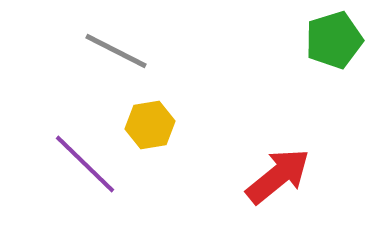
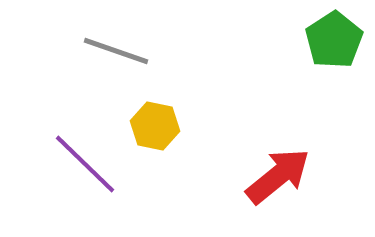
green pentagon: rotated 16 degrees counterclockwise
gray line: rotated 8 degrees counterclockwise
yellow hexagon: moved 5 px right, 1 px down; rotated 21 degrees clockwise
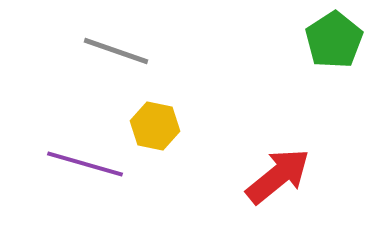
purple line: rotated 28 degrees counterclockwise
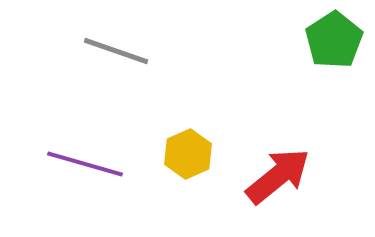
yellow hexagon: moved 33 px right, 28 px down; rotated 24 degrees clockwise
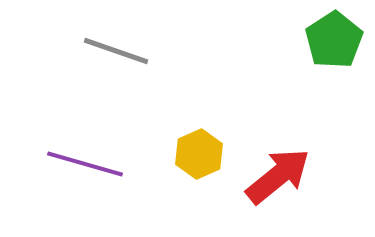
yellow hexagon: moved 11 px right
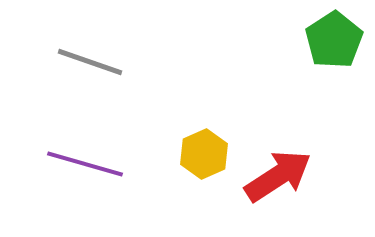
gray line: moved 26 px left, 11 px down
yellow hexagon: moved 5 px right
red arrow: rotated 6 degrees clockwise
